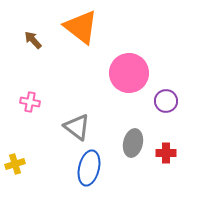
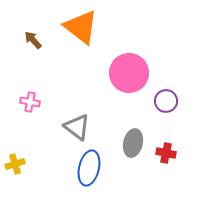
red cross: rotated 12 degrees clockwise
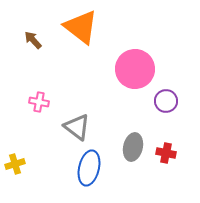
pink circle: moved 6 px right, 4 px up
pink cross: moved 9 px right
gray ellipse: moved 4 px down
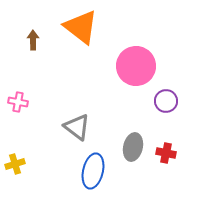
brown arrow: rotated 42 degrees clockwise
pink circle: moved 1 px right, 3 px up
pink cross: moved 21 px left
blue ellipse: moved 4 px right, 3 px down
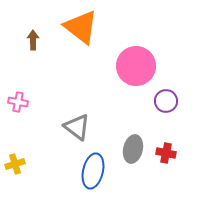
gray ellipse: moved 2 px down
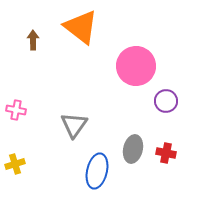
pink cross: moved 2 px left, 8 px down
gray triangle: moved 3 px left, 2 px up; rotated 28 degrees clockwise
blue ellipse: moved 4 px right
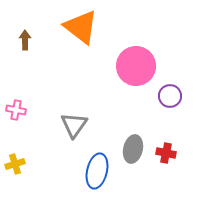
brown arrow: moved 8 px left
purple circle: moved 4 px right, 5 px up
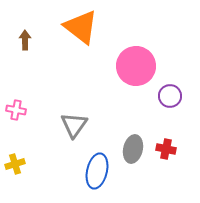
red cross: moved 4 px up
